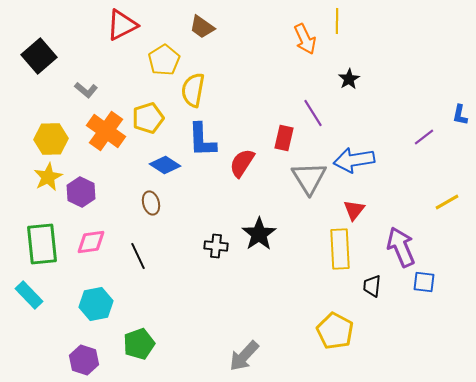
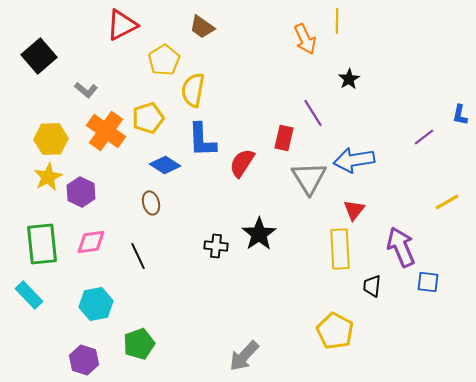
blue square at (424, 282): moved 4 px right
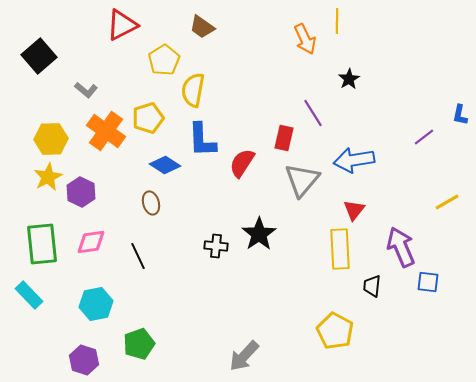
gray triangle at (309, 178): moved 7 px left, 2 px down; rotated 12 degrees clockwise
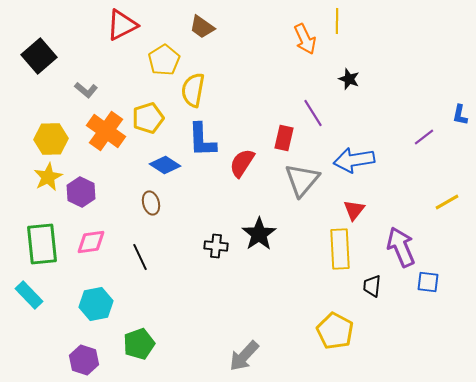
black star at (349, 79): rotated 20 degrees counterclockwise
black line at (138, 256): moved 2 px right, 1 px down
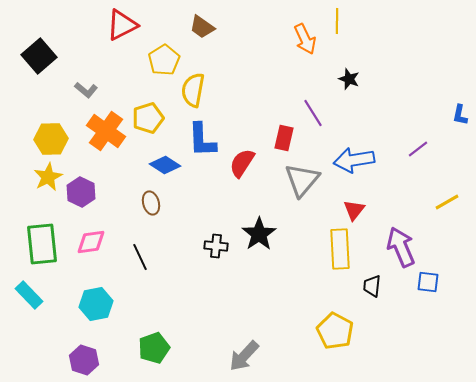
purple line at (424, 137): moved 6 px left, 12 px down
green pentagon at (139, 344): moved 15 px right, 4 px down
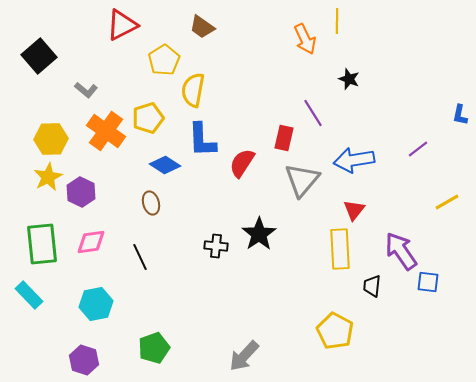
purple arrow at (401, 247): moved 4 px down; rotated 12 degrees counterclockwise
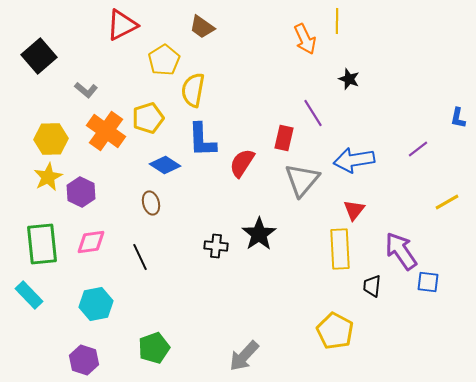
blue L-shape at (460, 115): moved 2 px left, 3 px down
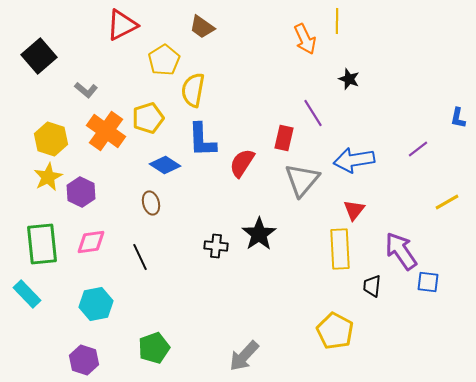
yellow hexagon at (51, 139): rotated 20 degrees clockwise
cyan rectangle at (29, 295): moved 2 px left, 1 px up
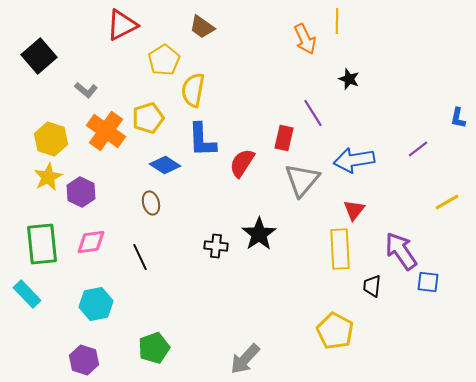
gray arrow at (244, 356): moved 1 px right, 3 px down
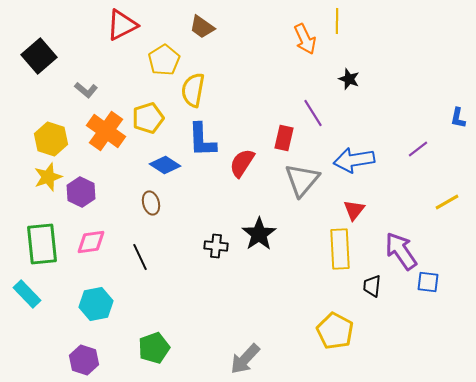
yellow star at (48, 177): rotated 8 degrees clockwise
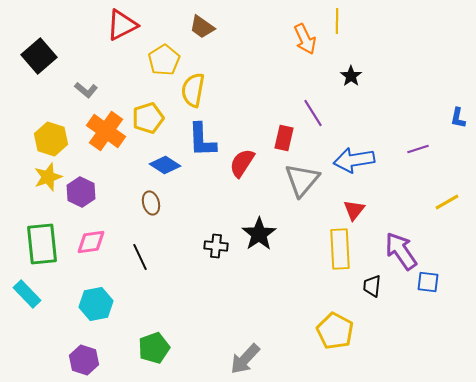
black star at (349, 79): moved 2 px right, 3 px up; rotated 15 degrees clockwise
purple line at (418, 149): rotated 20 degrees clockwise
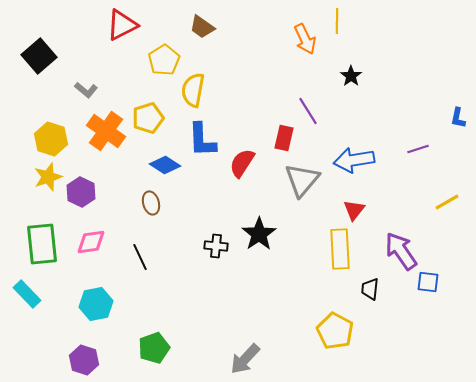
purple line at (313, 113): moved 5 px left, 2 px up
black trapezoid at (372, 286): moved 2 px left, 3 px down
